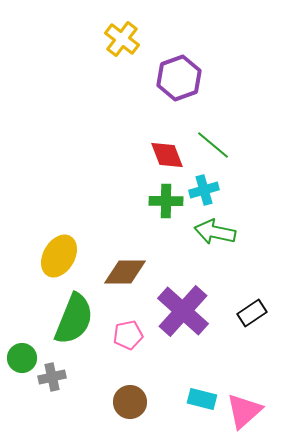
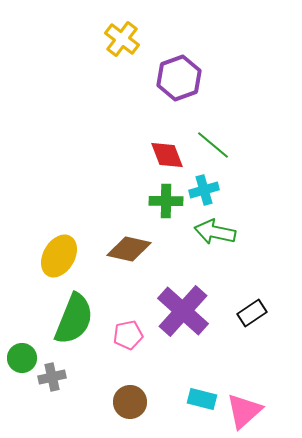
brown diamond: moved 4 px right, 23 px up; rotated 12 degrees clockwise
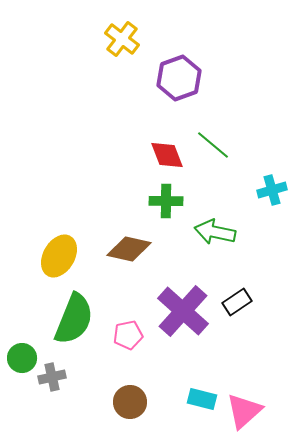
cyan cross: moved 68 px right
black rectangle: moved 15 px left, 11 px up
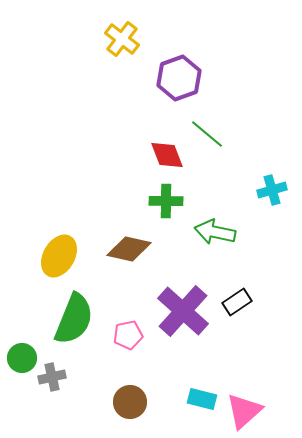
green line: moved 6 px left, 11 px up
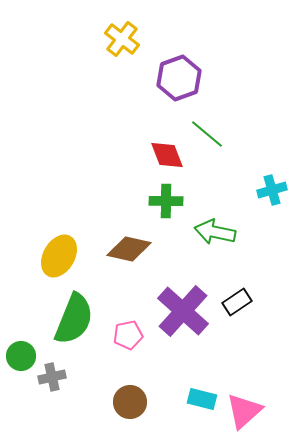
green circle: moved 1 px left, 2 px up
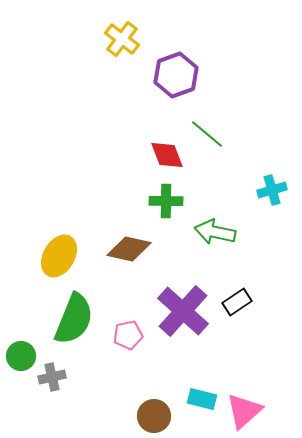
purple hexagon: moved 3 px left, 3 px up
brown circle: moved 24 px right, 14 px down
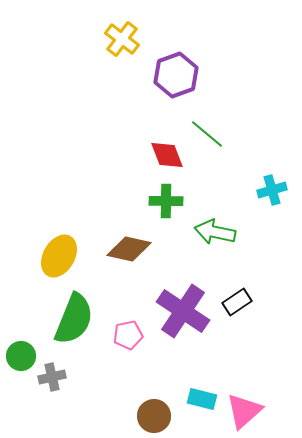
purple cross: rotated 8 degrees counterclockwise
